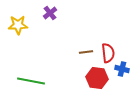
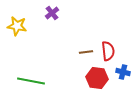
purple cross: moved 2 px right
yellow star: moved 1 px left, 1 px down; rotated 12 degrees clockwise
red semicircle: moved 2 px up
blue cross: moved 1 px right, 3 px down
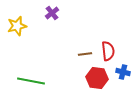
yellow star: rotated 24 degrees counterclockwise
brown line: moved 1 px left, 2 px down
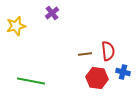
yellow star: moved 1 px left
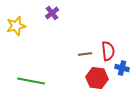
blue cross: moved 1 px left, 4 px up
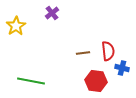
yellow star: rotated 18 degrees counterclockwise
brown line: moved 2 px left, 1 px up
red hexagon: moved 1 px left, 3 px down
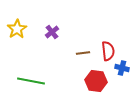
purple cross: moved 19 px down
yellow star: moved 1 px right, 3 px down
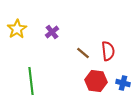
brown line: rotated 48 degrees clockwise
blue cross: moved 1 px right, 15 px down
green line: rotated 72 degrees clockwise
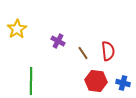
purple cross: moved 6 px right, 9 px down; rotated 24 degrees counterclockwise
brown line: rotated 16 degrees clockwise
green line: rotated 8 degrees clockwise
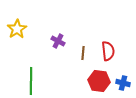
brown line: rotated 40 degrees clockwise
red hexagon: moved 3 px right
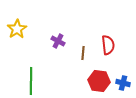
red semicircle: moved 6 px up
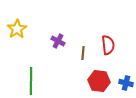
blue cross: moved 3 px right
